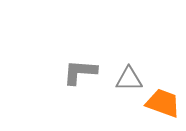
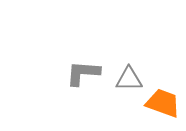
gray L-shape: moved 3 px right, 1 px down
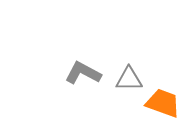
gray L-shape: rotated 24 degrees clockwise
